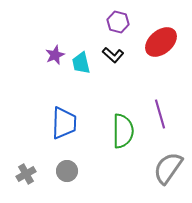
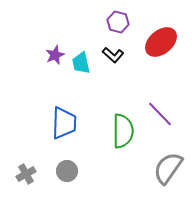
purple line: rotated 28 degrees counterclockwise
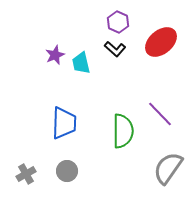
purple hexagon: rotated 10 degrees clockwise
black L-shape: moved 2 px right, 6 px up
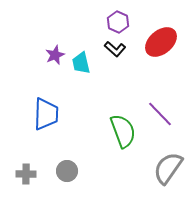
blue trapezoid: moved 18 px left, 9 px up
green semicircle: rotated 20 degrees counterclockwise
gray cross: rotated 30 degrees clockwise
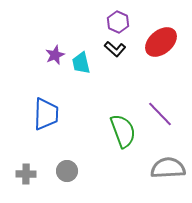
gray semicircle: rotated 52 degrees clockwise
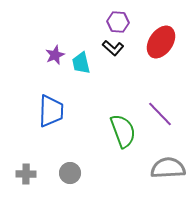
purple hexagon: rotated 20 degrees counterclockwise
red ellipse: rotated 16 degrees counterclockwise
black L-shape: moved 2 px left, 1 px up
blue trapezoid: moved 5 px right, 3 px up
gray circle: moved 3 px right, 2 px down
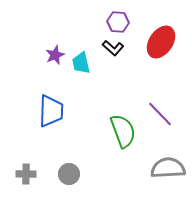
gray circle: moved 1 px left, 1 px down
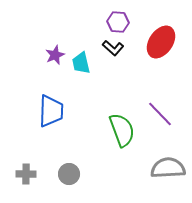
green semicircle: moved 1 px left, 1 px up
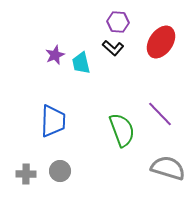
blue trapezoid: moved 2 px right, 10 px down
gray semicircle: rotated 20 degrees clockwise
gray circle: moved 9 px left, 3 px up
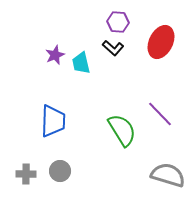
red ellipse: rotated 8 degrees counterclockwise
green semicircle: rotated 12 degrees counterclockwise
gray semicircle: moved 7 px down
